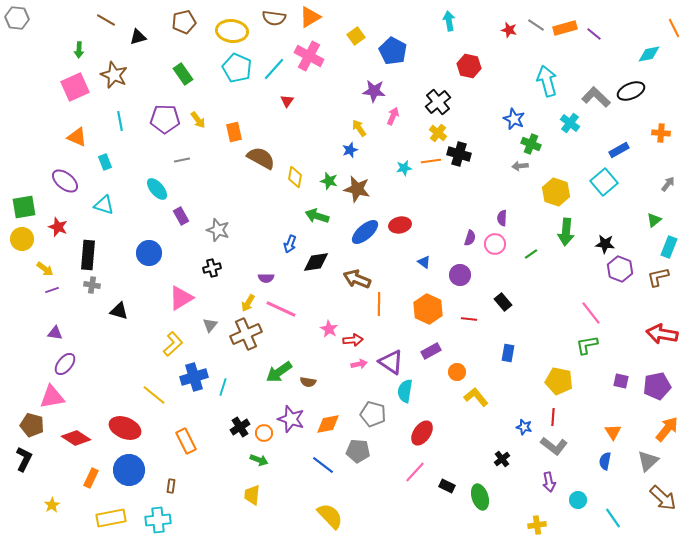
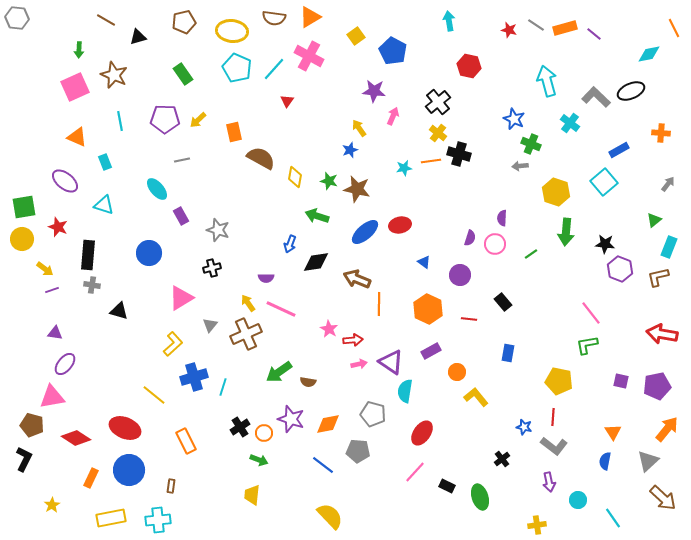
yellow arrow at (198, 120): rotated 84 degrees clockwise
yellow arrow at (248, 303): rotated 114 degrees clockwise
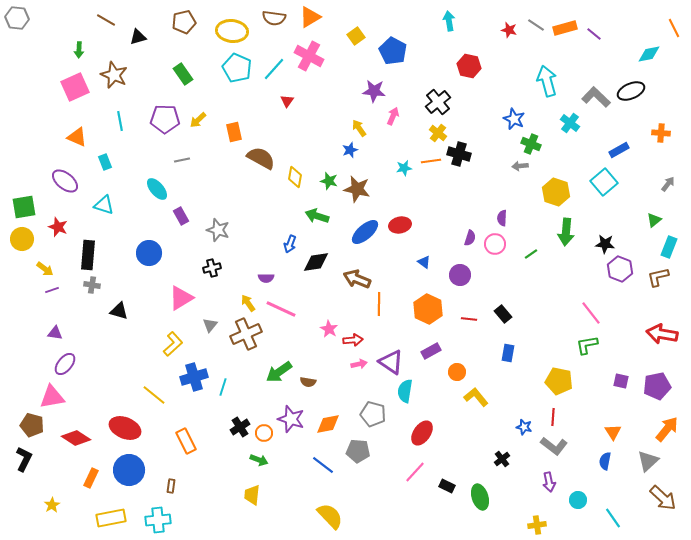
black rectangle at (503, 302): moved 12 px down
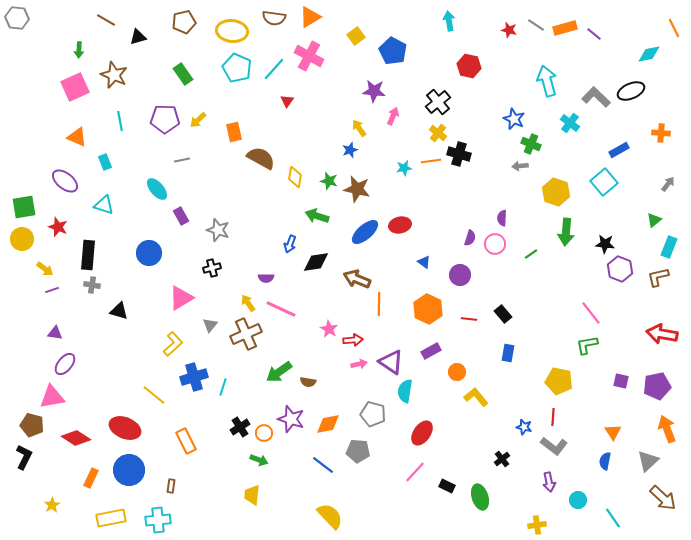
orange arrow at (667, 429): rotated 60 degrees counterclockwise
black L-shape at (24, 459): moved 2 px up
